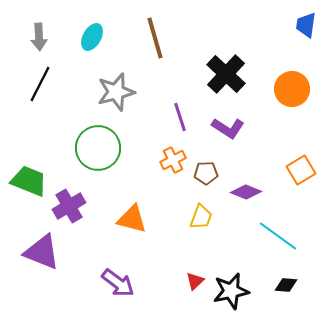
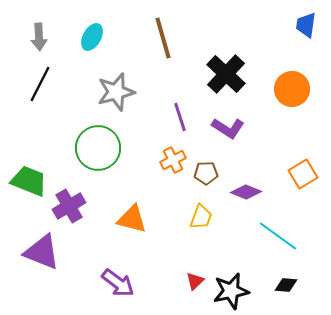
brown line: moved 8 px right
orange square: moved 2 px right, 4 px down
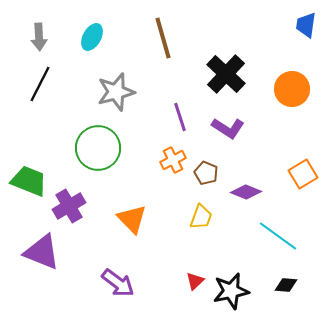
brown pentagon: rotated 25 degrees clockwise
orange triangle: rotated 32 degrees clockwise
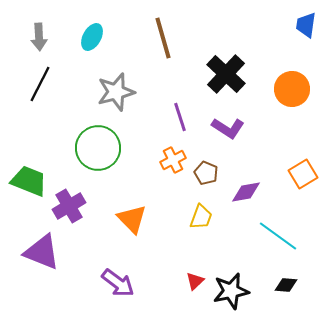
purple diamond: rotated 32 degrees counterclockwise
